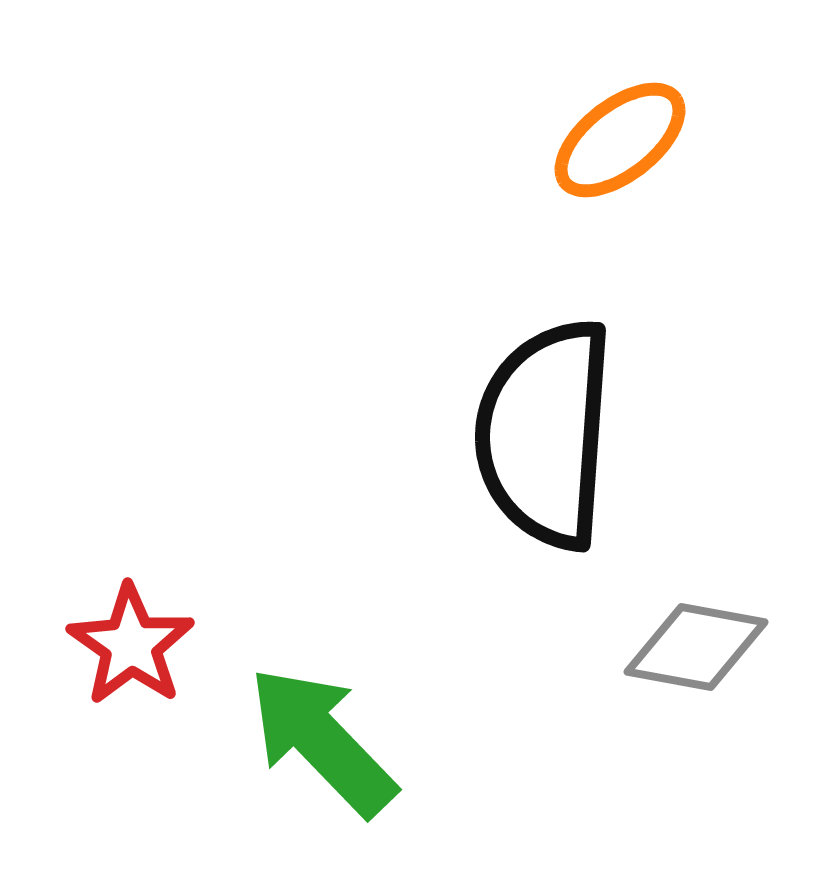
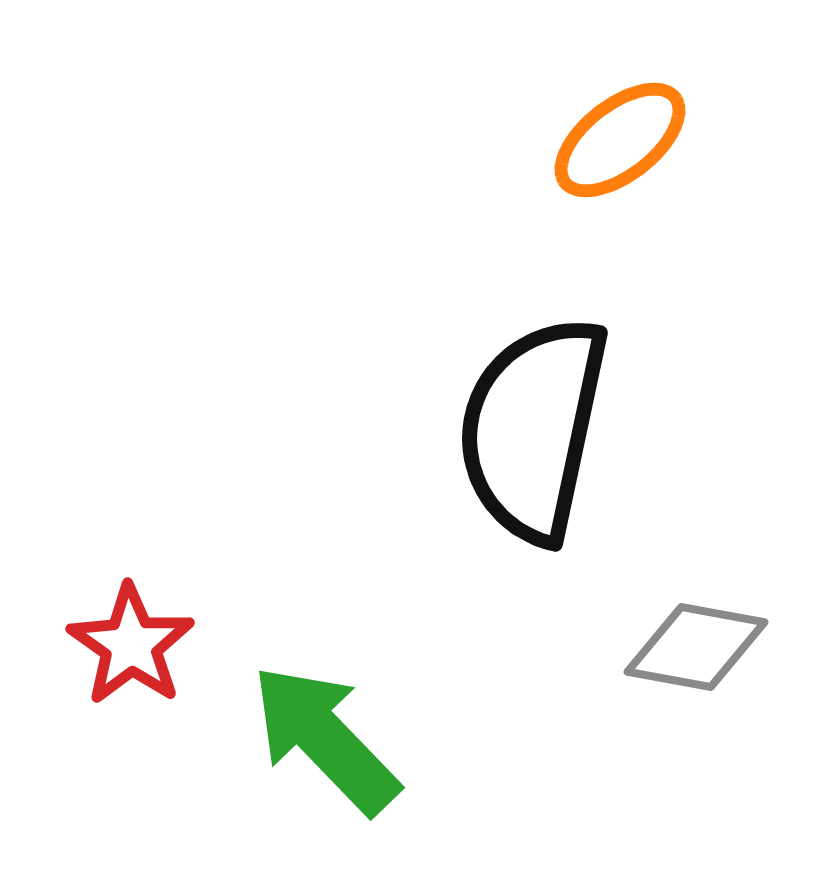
black semicircle: moved 12 px left, 5 px up; rotated 8 degrees clockwise
green arrow: moved 3 px right, 2 px up
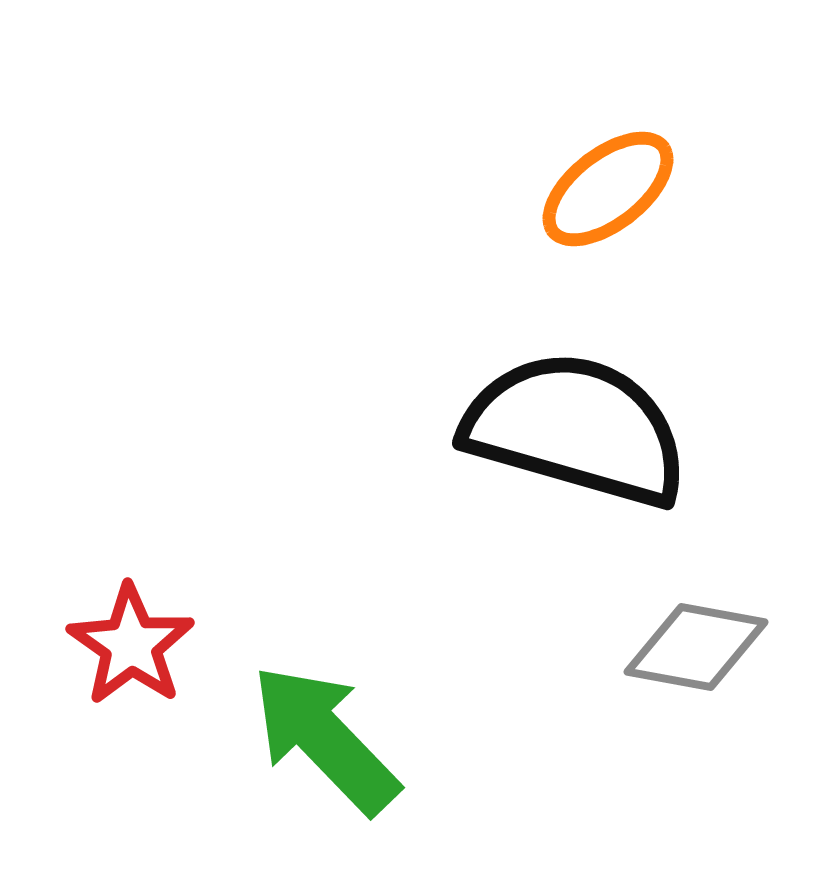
orange ellipse: moved 12 px left, 49 px down
black semicircle: moved 43 px right; rotated 94 degrees clockwise
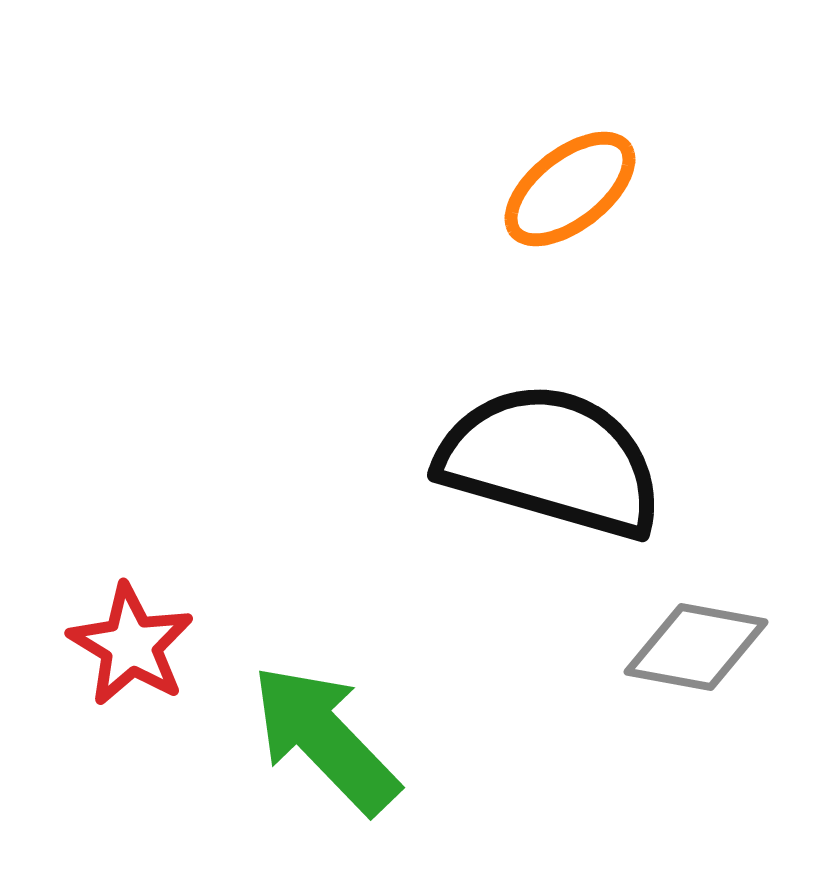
orange ellipse: moved 38 px left
black semicircle: moved 25 px left, 32 px down
red star: rotated 4 degrees counterclockwise
